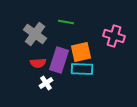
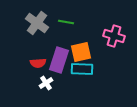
gray cross: moved 2 px right, 11 px up
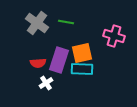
orange square: moved 1 px right, 1 px down
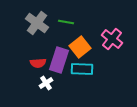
pink cross: moved 2 px left, 3 px down; rotated 20 degrees clockwise
orange square: moved 2 px left, 6 px up; rotated 25 degrees counterclockwise
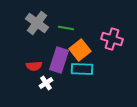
green line: moved 6 px down
pink cross: rotated 20 degrees counterclockwise
orange square: moved 3 px down
red semicircle: moved 4 px left, 3 px down
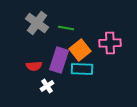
pink cross: moved 2 px left, 4 px down; rotated 20 degrees counterclockwise
white cross: moved 1 px right, 3 px down
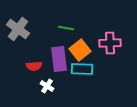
gray cross: moved 19 px left, 6 px down
purple rectangle: moved 1 px up; rotated 25 degrees counterclockwise
white cross: rotated 24 degrees counterclockwise
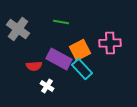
green line: moved 5 px left, 6 px up
orange square: rotated 10 degrees clockwise
purple rectangle: rotated 55 degrees counterclockwise
cyan rectangle: rotated 45 degrees clockwise
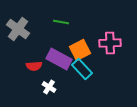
white cross: moved 2 px right, 1 px down
